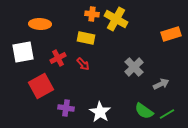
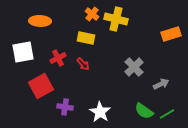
orange cross: rotated 32 degrees clockwise
yellow cross: rotated 15 degrees counterclockwise
orange ellipse: moved 3 px up
purple cross: moved 1 px left, 1 px up
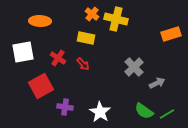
red cross: rotated 28 degrees counterclockwise
gray arrow: moved 4 px left, 1 px up
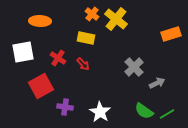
yellow cross: rotated 25 degrees clockwise
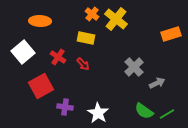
white square: rotated 30 degrees counterclockwise
red cross: moved 1 px up
white star: moved 2 px left, 1 px down
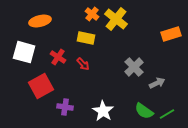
orange ellipse: rotated 15 degrees counterclockwise
white square: moved 1 px right; rotated 35 degrees counterclockwise
white star: moved 5 px right, 2 px up
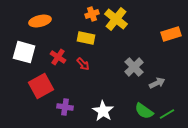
orange cross: rotated 32 degrees clockwise
